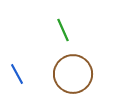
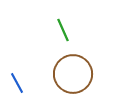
blue line: moved 9 px down
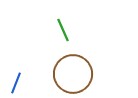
blue line: moved 1 px left; rotated 50 degrees clockwise
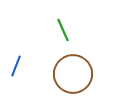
blue line: moved 17 px up
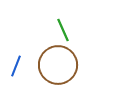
brown circle: moved 15 px left, 9 px up
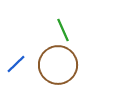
blue line: moved 2 px up; rotated 25 degrees clockwise
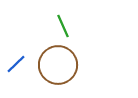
green line: moved 4 px up
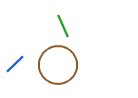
blue line: moved 1 px left
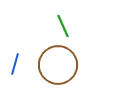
blue line: rotated 30 degrees counterclockwise
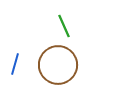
green line: moved 1 px right
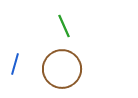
brown circle: moved 4 px right, 4 px down
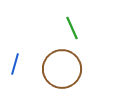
green line: moved 8 px right, 2 px down
